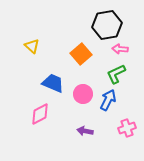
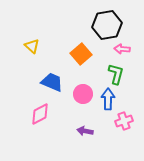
pink arrow: moved 2 px right
green L-shape: rotated 130 degrees clockwise
blue trapezoid: moved 1 px left, 1 px up
blue arrow: moved 1 px up; rotated 25 degrees counterclockwise
pink cross: moved 3 px left, 7 px up
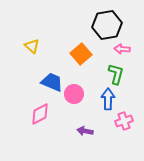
pink circle: moved 9 px left
